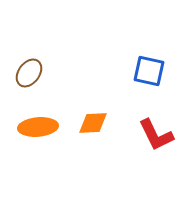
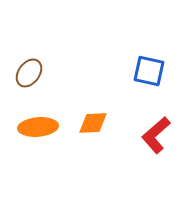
red L-shape: rotated 75 degrees clockwise
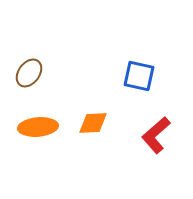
blue square: moved 10 px left, 5 px down
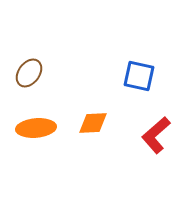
orange ellipse: moved 2 px left, 1 px down
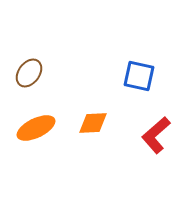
orange ellipse: rotated 21 degrees counterclockwise
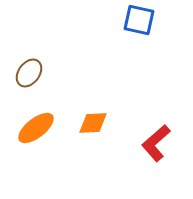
blue square: moved 56 px up
orange ellipse: rotated 12 degrees counterclockwise
red L-shape: moved 8 px down
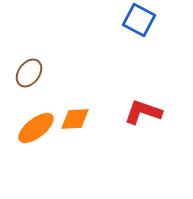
blue square: rotated 16 degrees clockwise
orange diamond: moved 18 px left, 4 px up
red L-shape: moved 13 px left, 31 px up; rotated 60 degrees clockwise
